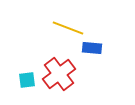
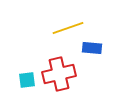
yellow line: rotated 40 degrees counterclockwise
red cross: rotated 24 degrees clockwise
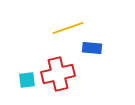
red cross: moved 1 px left
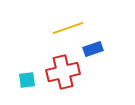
blue rectangle: moved 1 px right, 1 px down; rotated 24 degrees counterclockwise
red cross: moved 5 px right, 2 px up
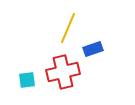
yellow line: rotated 48 degrees counterclockwise
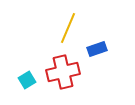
blue rectangle: moved 4 px right
cyan square: rotated 24 degrees counterclockwise
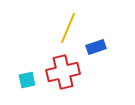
blue rectangle: moved 1 px left, 2 px up
cyan square: rotated 18 degrees clockwise
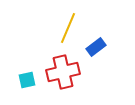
blue rectangle: rotated 18 degrees counterclockwise
